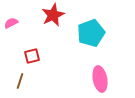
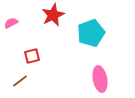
brown line: rotated 35 degrees clockwise
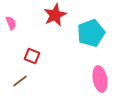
red star: moved 2 px right
pink semicircle: rotated 96 degrees clockwise
red square: rotated 35 degrees clockwise
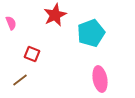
red square: moved 2 px up
brown line: moved 1 px up
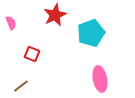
brown line: moved 1 px right, 6 px down
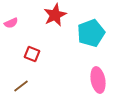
pink semicircle: rotated 88 degrees clockwise
pink ellipse: moved 2 px left, 1 px down
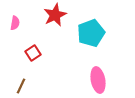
pink semicircle: moved 4 px right; rotated 56 degrees counterclockwise
red square: moved 1 px right, 1 px up; rotated 35 degrees clockwise
brown line: rotated 28 degrees counterclockwise
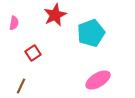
pink semicircle: moved 1 px left
pink ellipse: rotated 70 degrees clockwise
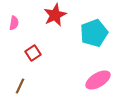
cyan pentagon: moved 3 px right
brown line: moved 1 px left
